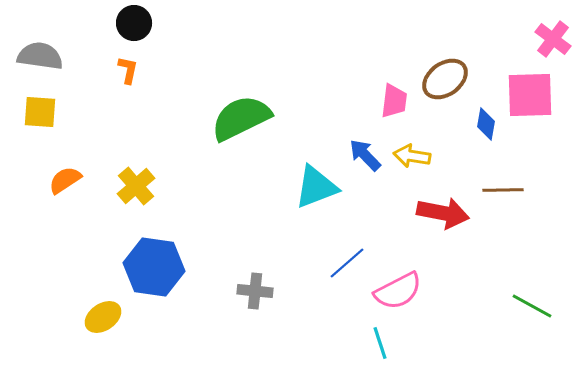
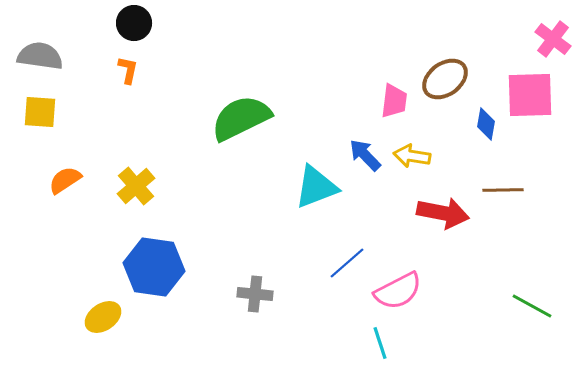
gray cross: moved 3 px down
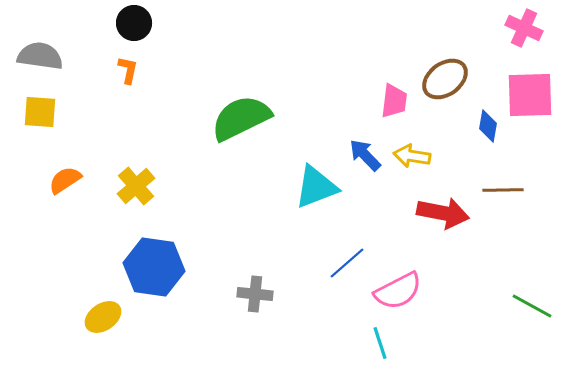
pink cross: moved 29 px left, 11 px up; rotated 12 degrees counterclockwise
blue diamond: moved 2 px right, 2 px down
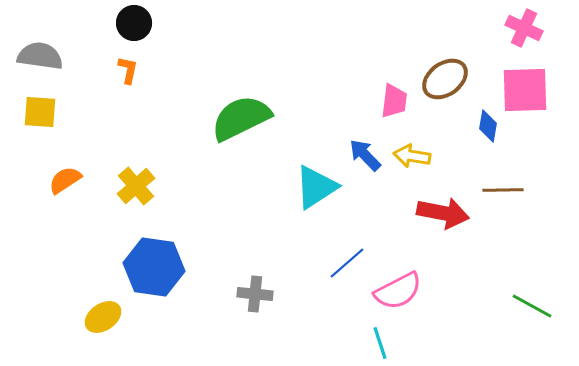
pink square: moved 5 px left, 5 px up
cyan triangle: rotated 12 degrees counterclockwise
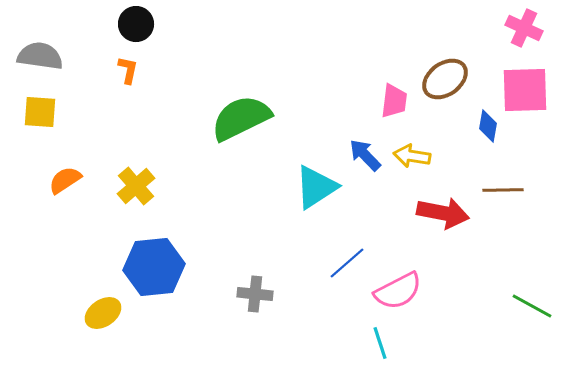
black circle: moved 2 px right, 1 px down
blue hexagon: rotated 14 degrees counterclockwise
yellow ellipse: moved 4 px up
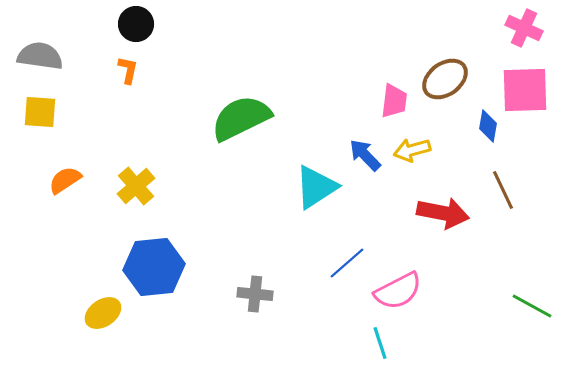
yellow arrow: moved 6 px up; rotated 24 degrees counterclockwise
brown line: rotated 66 degrees clockwise
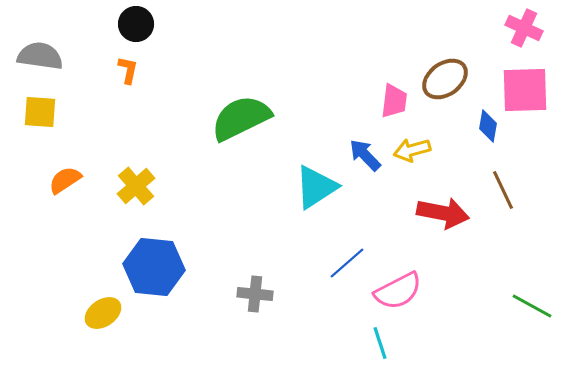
blue hexagon: rotated 12 degrees clockwise
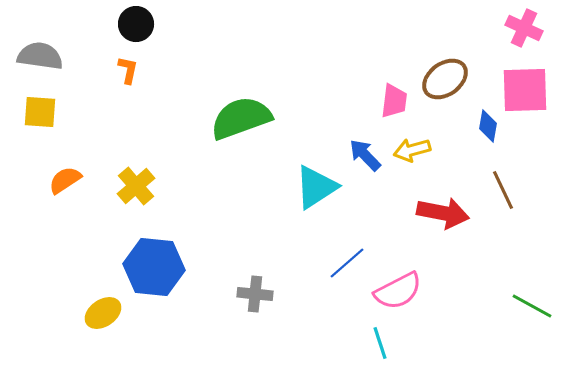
green semicircle: rotated 6 degrees clockwise
